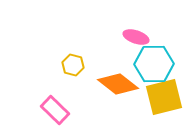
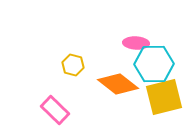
pink ellipse: moved 6 px down; rotated 15 degrees counterclockwise
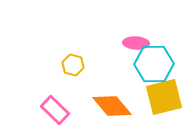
orange diamond: moved 6 px left, 22 px down; rotated 12 degrees clockwise
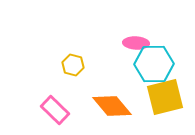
yellow square: moved 1 px right
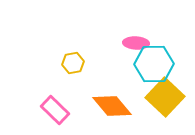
yellow hexagon: moved 2 px up; rotated 25 degrees counterclockwise
yellow square: rotated 33 degrees counterclockwise
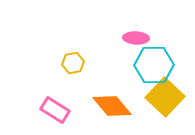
pink ellipse: moved 5 px up
cyan hexagon: moved 1 px down
pink rectangle: rotated 12 degrees counterclockwise
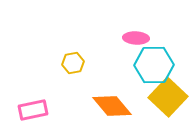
yellow square: moved 3 px right
pink rectangle: moved 22 px left; rotated 44 degrees counterclockwise
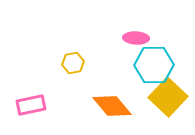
pink rectangle: moved 2 px left, 5 px up
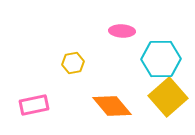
pink ellipse: moved 14 px left, 7 px up
cyan hexagon: moved 7 px right, 6 px up
yellow square: rotated 6 degrees clockwise
pink rectangle: moved 3 px right
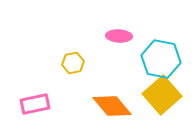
pink ellipse: moved 3 px left, 5 px down
cyan hexagon: rotated 12 degrees clockwise
yellow square: moved 6 px left, 2 px up
pink rectangle: moved 1 px right, 1 px up
